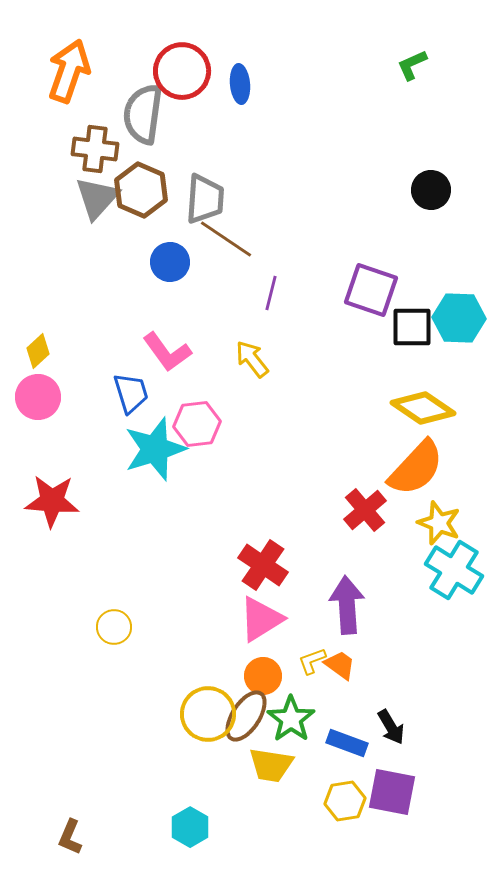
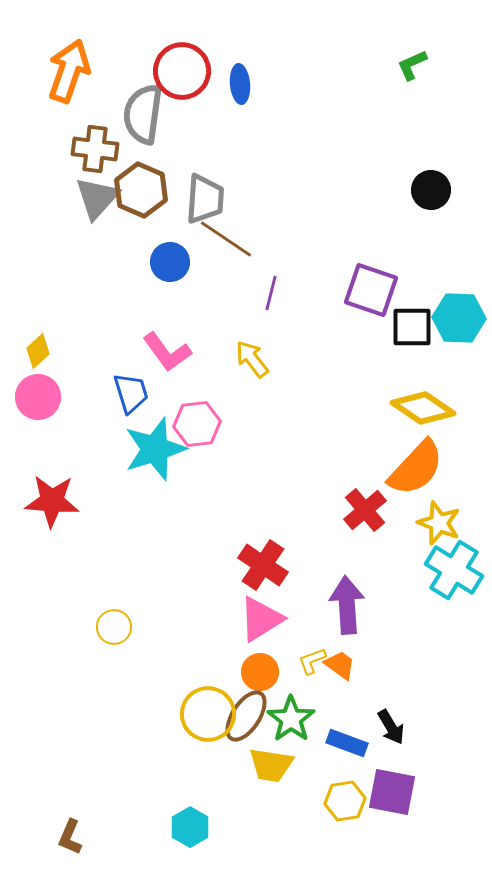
orange circle at (263, 676): moved 3 px left, 4 px up
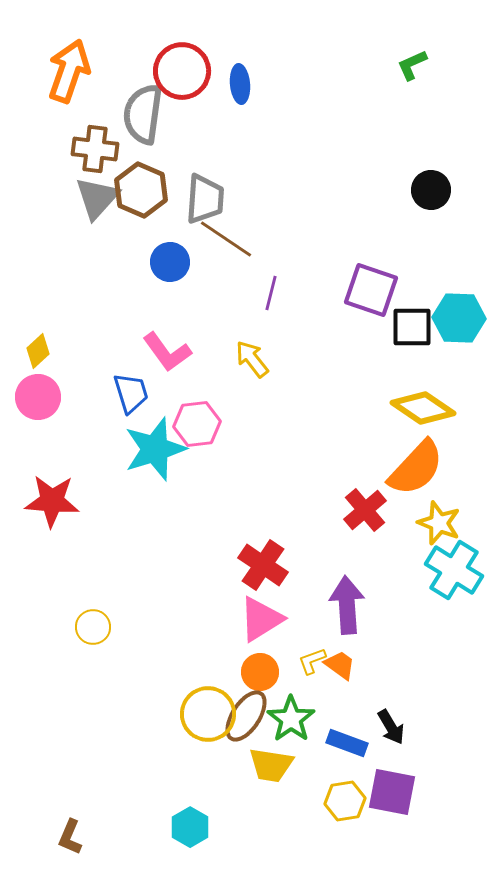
yellow circle at (114, 627): moved 21 px left
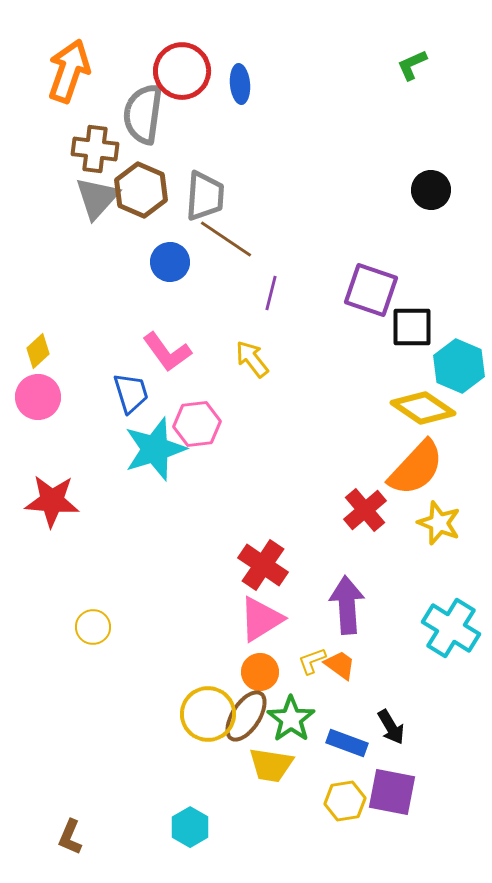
gray trapezoid at (205, 199): moved 3 px up
cyan hexagon at (459, 318): moved 48 px down; rotated 21 degrees clockwise
cyan cross at (454, 570): moved 3 px left, 58 px down
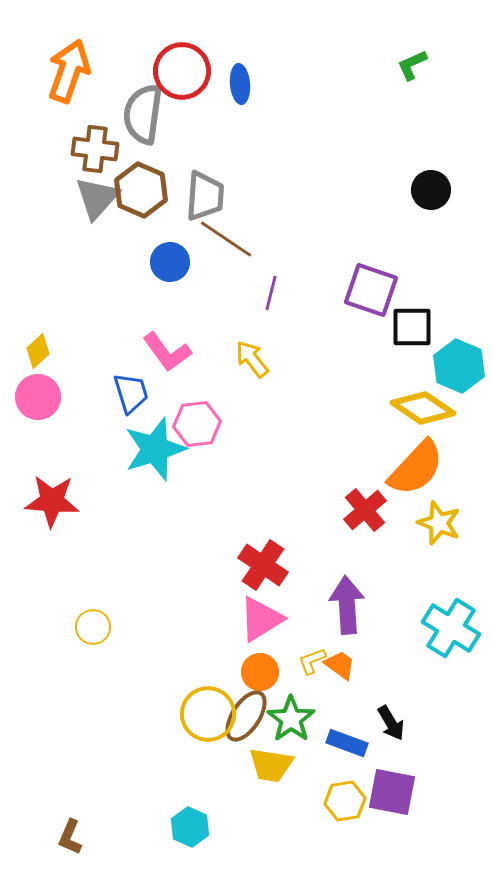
black arrow at (391, 727): moved 4 px up
cyan hexagon at (190, 827): rotated 6 degrees counterclockwise
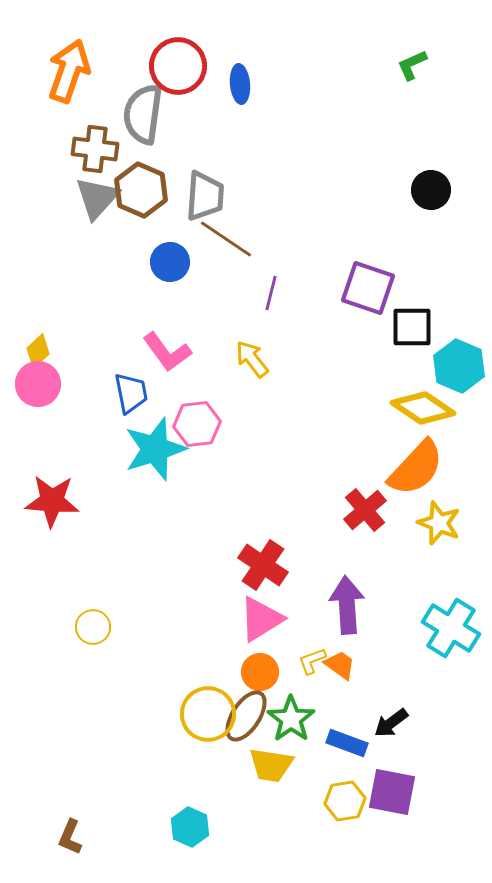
red circle at (182, 71): moved 4 px left, 5 px up
purple square at (371, 290): moved 3 px left, 2 px up
blue trapezoid at (131, 393): rotated 6 degrees clockwise
pink circle at (38, 397): moved 13 px up
black arrow at (391, 723): rotated 84 degrees clockwise
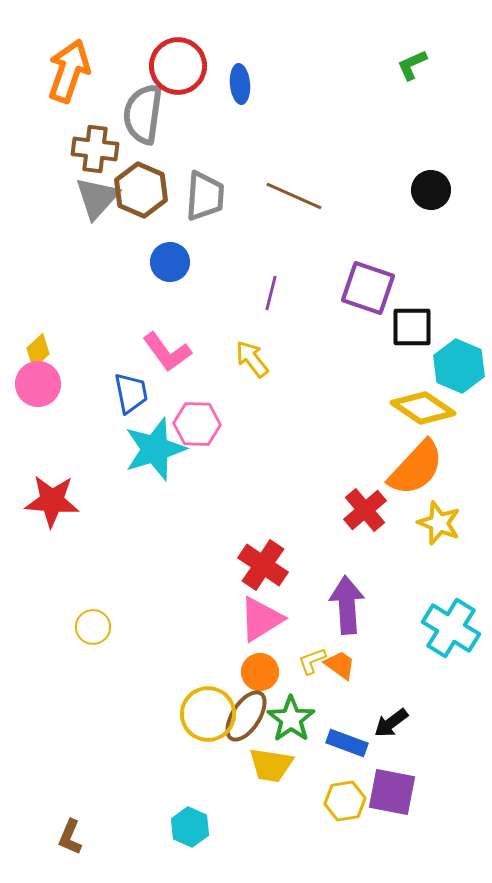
brown line at (226, 239): moved 68 px right, 43 px up; rotated 10 degrees counterclockwise
pink hexagon at (197, 424): rotated 9 degrees clockwise
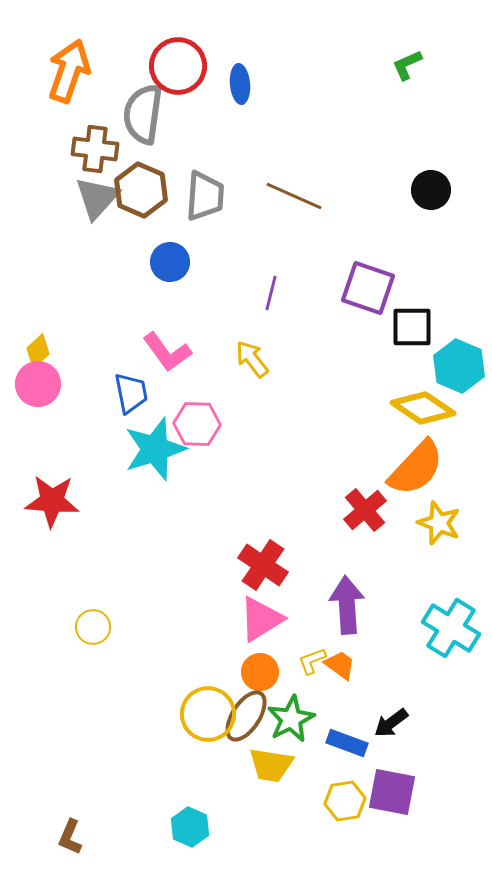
green L-shape at (412, 65): moved 5 px left
green star at (291, 719): rotated 9 degrees clockwise
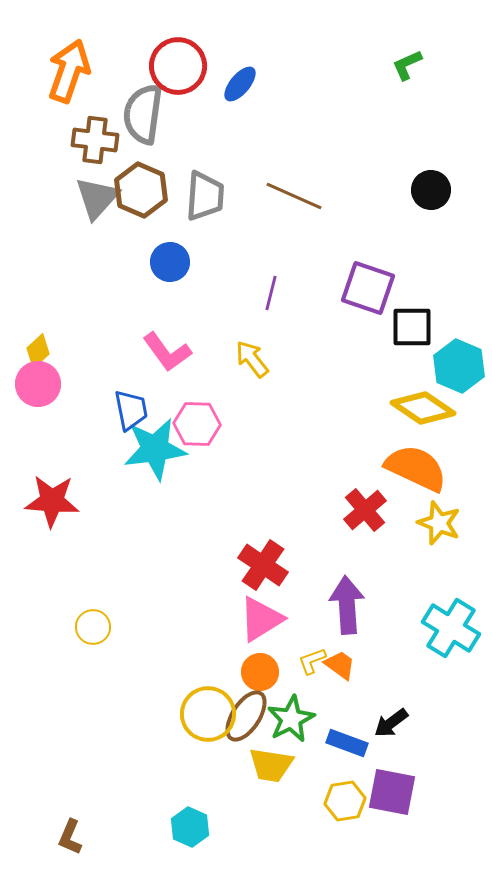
blue ellipse at (240, 84): rotated 45 degrees clockwise
brown cross at (95, 149): moved 9 px up
blue trapezoid at (131, 393): moved 17 px down
cyan star at (155, 449): rotated 10 degrees clockwise
orange semicircle at (416, 468): rotated 108 degrees counterclockwise
